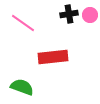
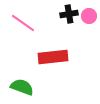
pink circle: moved 1 px left, 1 px down
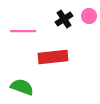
black cross: moved 5 px left, 5 px down; rotated 24 degrees counterclockwise
pink line: moved 8 px down; rotated 35 degrees counterclockwise
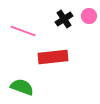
pink line: rotated 20 degrees clockwise
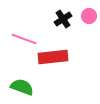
black cross: moved 1 px left
pink line: moved 1 px right, 8 px down
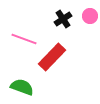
pink circle: moved 1 px right
red rectangle: moved 1 px left; rotated 40 degrees counterclockwise
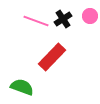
pink line: moved 12 px right, 18 px up
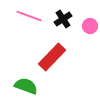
pink circle: moved 10 px down
pink line: moved 7 px left, 5 px up
green semicircle: moved 4 px right, 1 px up
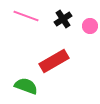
pink line: moved 3 px left
red rectangle: moved 2 px right, 4 px down; rotated 16 degrees clockwise
